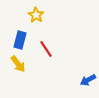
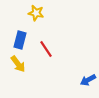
yellow star: moved 2 px up; rotated 21 degrees counterclockwise
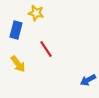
blue rectangle: moved 4 px left, 10 px up
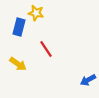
blue rectangle: moved 3 px right, 3 px up
yellow arrow: rotated 18 degrees counterclockwise
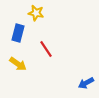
blue rectangle: moved 1 px left, 6 px down
blue arrow: moved 2 px left, 3 px down
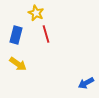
yellow star: rotated 14 degrees clockwise
blue rectangle: moved 2 px left, 2 px down
red line: moved 15 px up; rotated 18 degrees clockwise
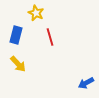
red line: moved 4 px right, 3 px down
yellow arrow: rotated 12 degrees clockwise
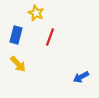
red line: rotated 36 degrees clockwise
blue arrow: moved 5 px left, 6 px up
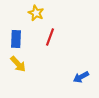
blue rectangle: moved 4 px down; rotated 12 degrees counterclockwise
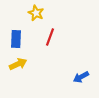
yellow arrow: rotated 72 degrees counterclockwise
